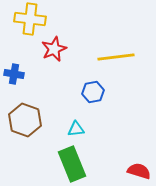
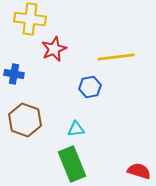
blue hexagon: moved 3 px left, 5 px up
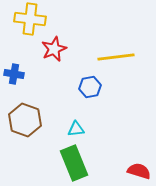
green rectangle: moved 2 px right, 1 px up
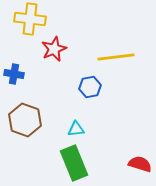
red semicircle: moved 1 px right, 7 px up
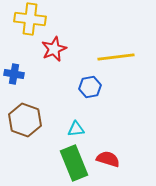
red semicircle: moved 32 px left, 5 px up
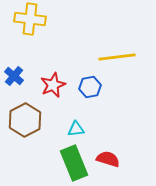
red star: moved 1 px left, 36 px down
yellow line: moved 1 px right
blue cross: moved 2 px down; rotated 30 degrees clockwise
brown hexagon: rotated 12 degrees clockwise
